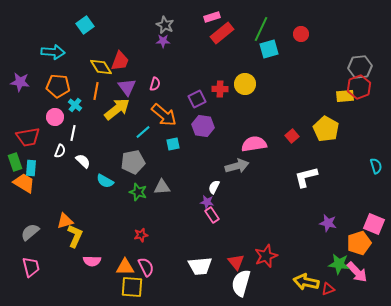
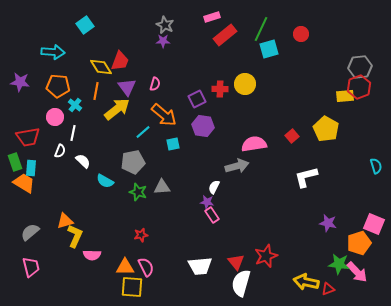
red rectangle at (222, 33): moved 3 px right, 2 px down
pink semicircle at (92, 261): moved 6 px up
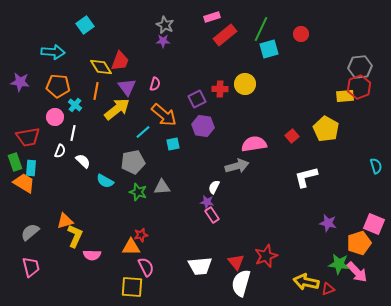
orange triangle at (125, 267): moved 6 px right, 20 px up
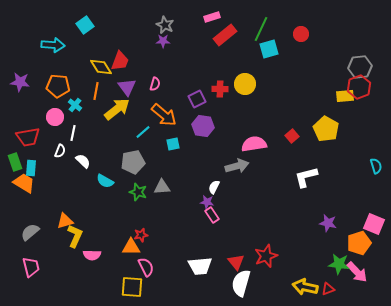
cyan arrow at (53, 52): moved 7 px up
yellow arrow at (306, 282): moved 1 px left, 5 px down
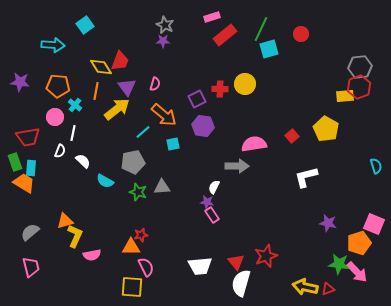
gray arrow at (237, 166): rotated 15 degrees clockwise
pink semicircle at (92, 255): rotated 12 degrees counterclockwise
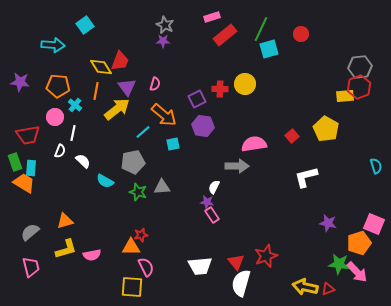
red trapezoid at (28, 137): moved 2 px up
yellow L-shape at (75, 236): moved 9 px left, 13 px down; rotated 50 degrees clockwise
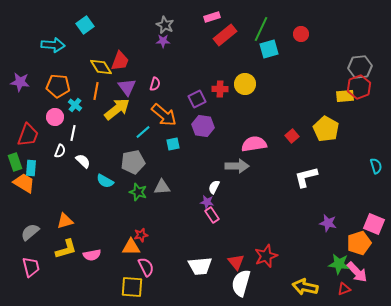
red trapezoid at (28, 135): rotated 60 degrees counterclockwise
red triangle at (328, 289): moved 16 px right
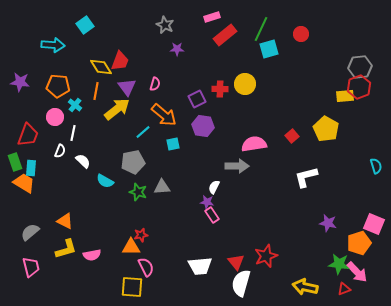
purple star at (163, 41): moved 14 px right, 8 px down
orange triangle at (65, 221): rotated 42 degrees clockwise
